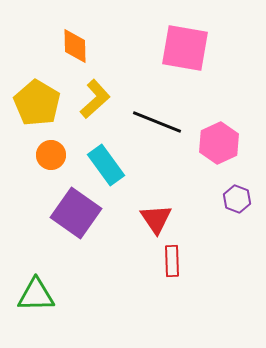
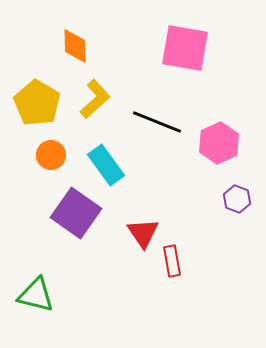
red triangle: moved 13 px left, 14 px down
red rectangle: rotated 8 degrees counterclockwise
green triangle: rotated 15 degrees clockwise
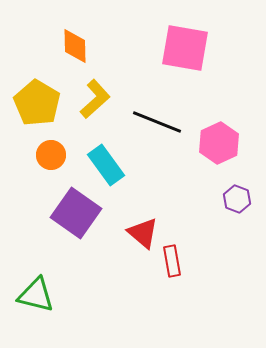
red triangle: rotated 16 degrees counterclockwise
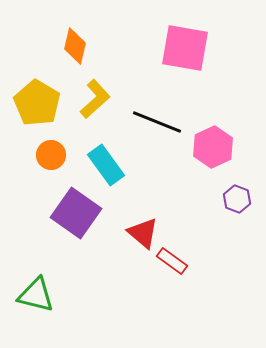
orange diamond: rotated 15 degrees clockwise
pink hexagon: moved 6 px left, 4 px down
red rectangle: rotated 44 degrees counterclockwise
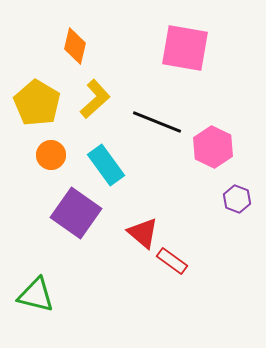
pink hexagon: rotated 9 degrees counterclockwise
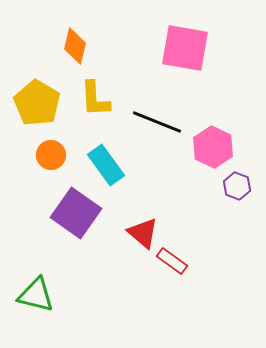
yellow L-shape: rotated 129 degrees clockwise
purple hexagon: moved 13 px up
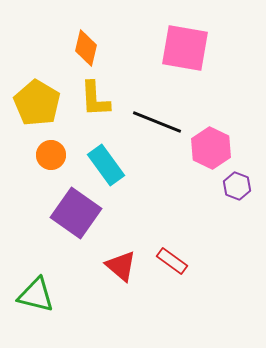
orange diamond: moved 11 px right, 2 px down
pink hexagon: moved 2 px left, 1 px down
red triangle: moved 22 px left, 33 px down
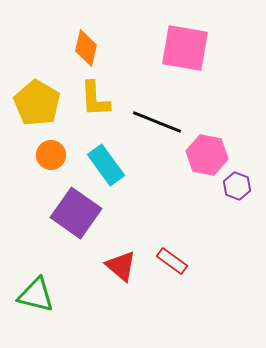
pink hexagon: moved 4 px left, 7 px down; rotated 15 degrees counterclockwise
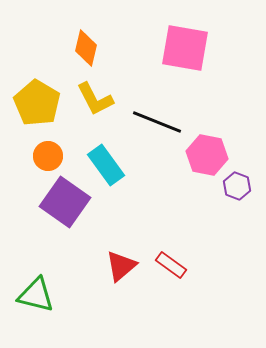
yellow L-shape: rotated 24 degrees counterclockwise
orange circle: moved 3 px left, 1 px down
purple square: moved 11 px left, 11 px up
red rectangle: moved 1 px left, 4 px down
red triangle: rotated 40 degrees clockwise
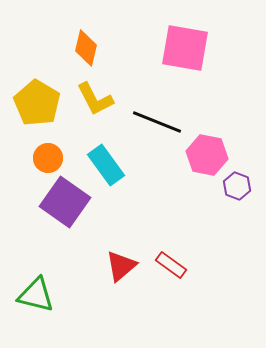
orange circle: moved 2 px down
